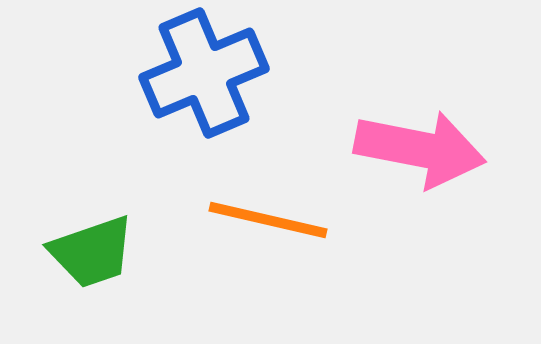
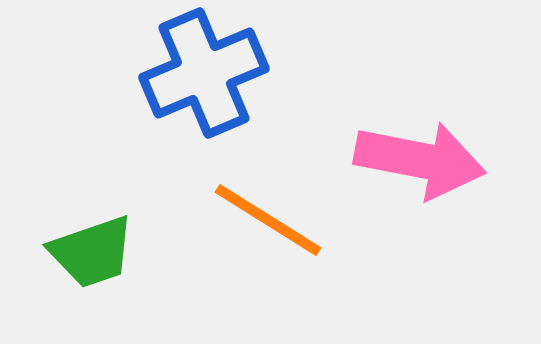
pink arrow: moved 11 px down
orange line: rotated 19 degrees clockwise
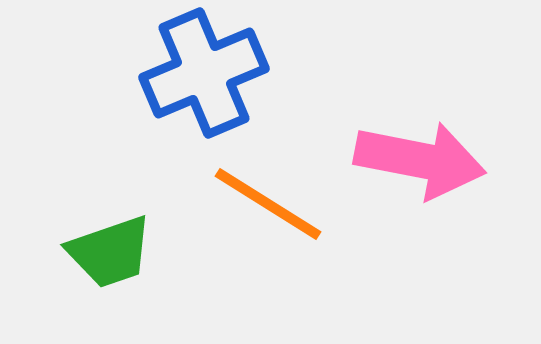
orange line: moved 16 px up
green trapezoid: moved 18 px right
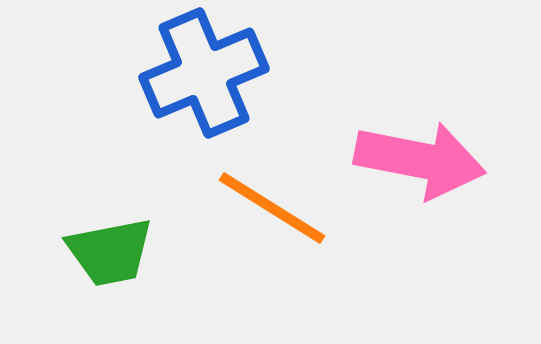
orange line: moved 4 px right, 4 px down
green trapezoid: rotated 8 degrees clockwise
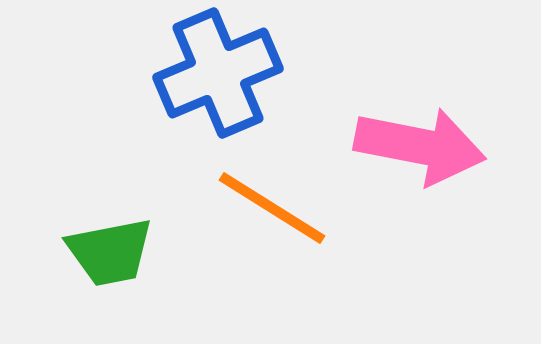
blue cross: moved 14 px right
pink arrow: moved 14 px up
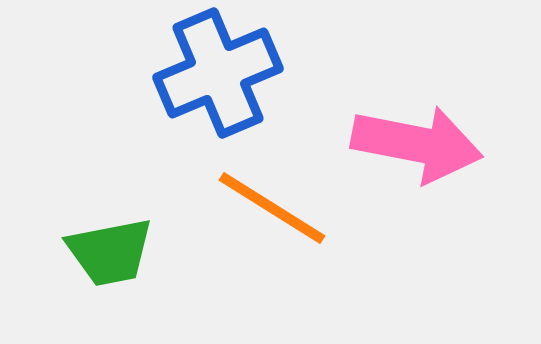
pink arrow: moved 3 px left, 2 px up
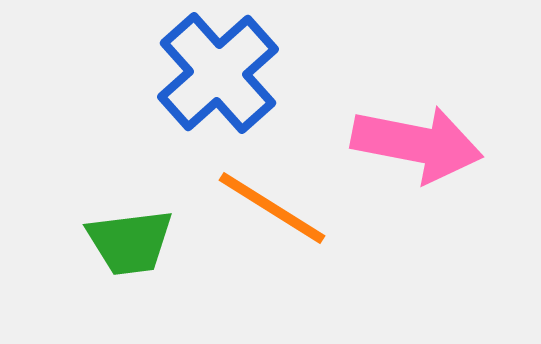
blue cross: rotated 19 degrees counterclockwise
green trapezoid: moved 20 px right, 10 px up; rotated 4 degrees clockwise
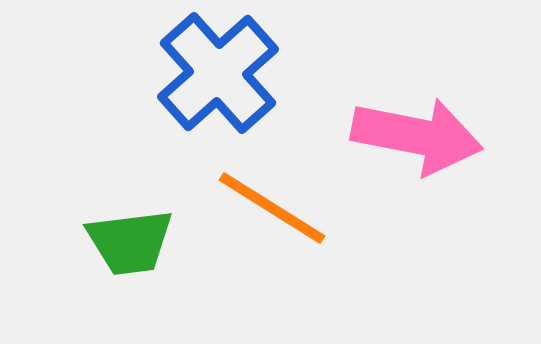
pink arrow: moved 8 px up
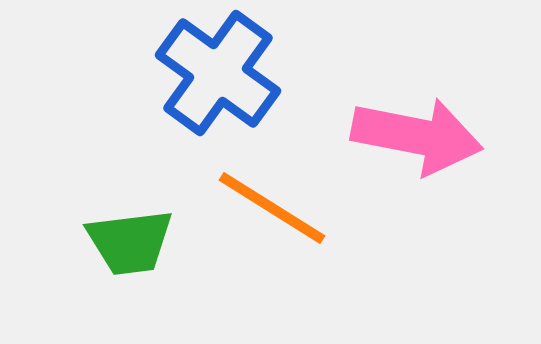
blue cross: rotated 12 degrees counterclockwise
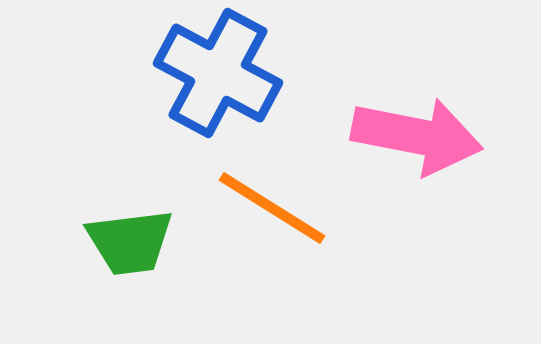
blue cross: rotated 8 degrees counterclockwise
